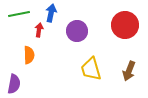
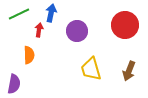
green line: rotated 15 degrees counterclockwise
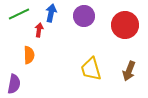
purple circle: moved 7 px right, 15 px up
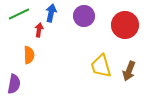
yellow trapezoid: moved 10 px right, 3 px up
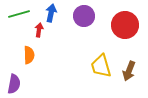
green line: rotated 10 degrees clockwise
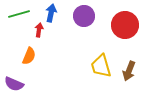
orange semicircle: moved 1 px down; rotated 24 degrees clockwise
purple semicircle: rotated 102 degrees clockwise
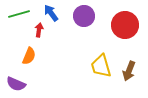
blue arrow: rotated 48 degrees counterclockwise
purple semicircle: moved 2 px right
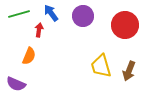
purple circle: moved 1 px left
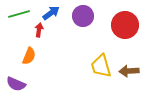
blue arrow: rotated 90 degrees clockwise
brown arrow: rotated 66 degrees clockwise
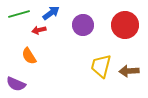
purple circle: moved 9 px down
red arrow: rotated 112 degrees counterclockwise
orange semicircle: rotated 126 degrees clockwise
yellow trapezoid: rotated 30 degrees clockwise
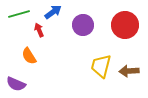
blue arrow: moved 2 px right, 1 px up
red arrow: rotated 80 degrees clockwise
